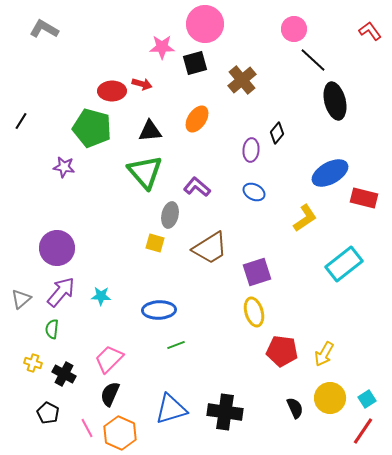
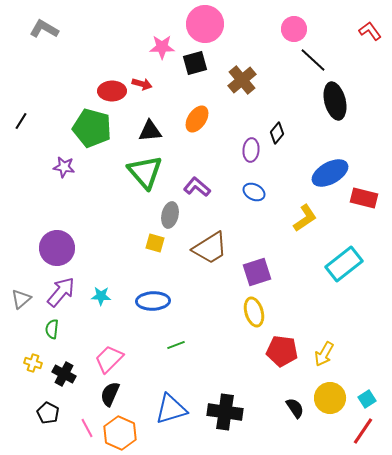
blue ellipse at (159, 310): moved 6 px left, 9 px up
black semicircle at (295, 408): rotated 10 degrees counterclockwise
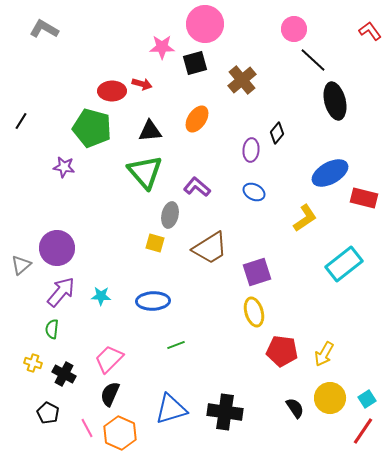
gray triangle at (21, 299): moved 34 px up
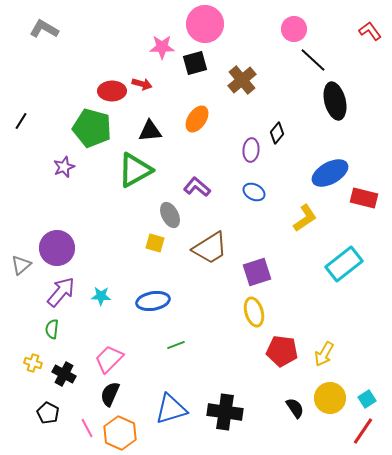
purple star at (64, 167): rotated 30 degrees counterclockwise
green triangle at (145, 172): moved 10 px left, 2 px up; rotated 42 degrees clockwise
gray ellipse at (170, 215): rotated 40 degrees counterclockwise
blue ellipse at (153, 301): rotated 8 degrees counterclockwise
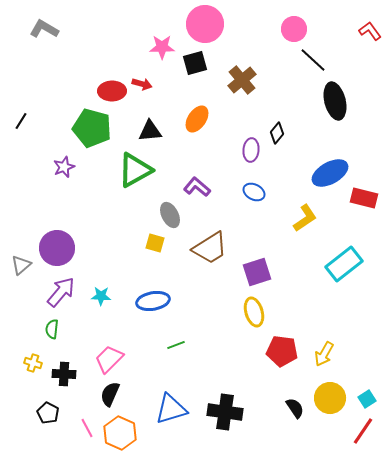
black cross at (64, 374): rotated 25 degrees counterclockwise
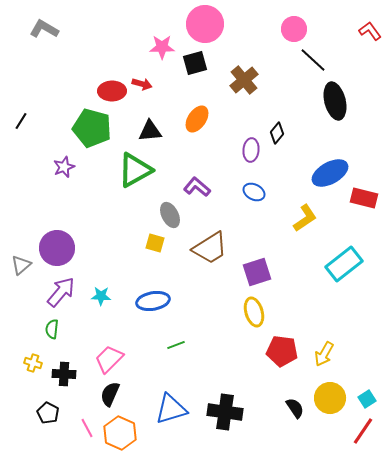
brown cross at (242, 80): moved 2 px right
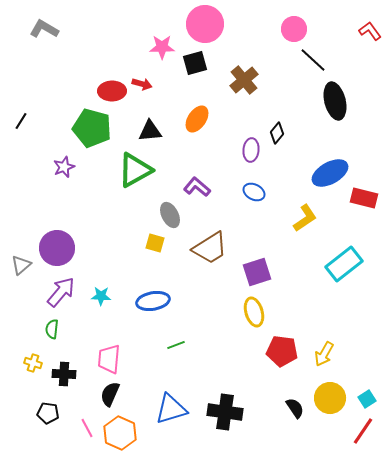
pink trapezoid at (109, 359): rotated 40 degrees counterclockwise
black pentagon at (48, 413): rotated 20 degrees counterclockwise
